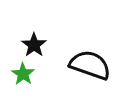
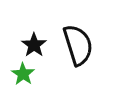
black semicircle: moved 12 px left, 20 px up; rotated 54 degrees clockwise
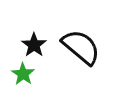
black semicircle: moved 3 px right, 2 px down; rotated 33 degrees counterclockwise
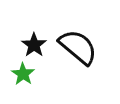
black semicircle: moved 3 px left
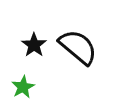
green star: moved 13 px down; rotated 10 degrees clockwise
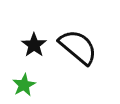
green star: moved 1 px right, 2 px up
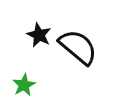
black star: moved 5 px right, 10 px up; rotated 10 degrees counterclockwise
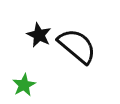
black semicircle: moved 1 px left, 1 px up
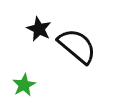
black star: moved 6 px up
